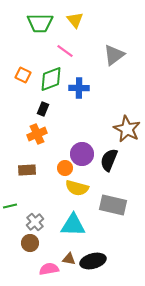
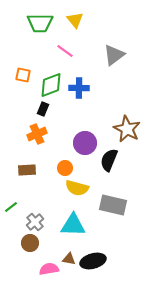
orange square: rotated 14 degrees counterclockwise
green diamond: moved 6 px down
purple circle: moved 3 px right, 11 px up
green line: moved 1 px right, 1 px down; rotated 24 degrees counterclockwise
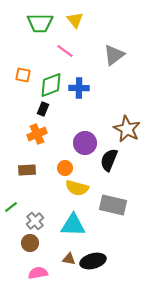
gray cross: moved 1 px up
pink semicircle: moved 11 px left, 4 px down
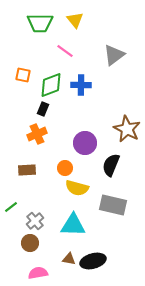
blue cross: moved 2 px right, 3 px up
black semicircle: moved 2 px right, 5 px down
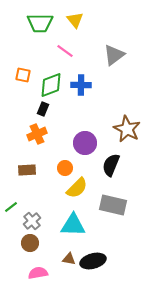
yellow semicircle: rotated 60 degrees counterclockwise
gray cross: moved 3 px left
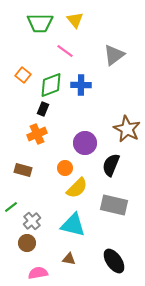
orange square: rotated 28 degrees clockwise
brown rectangle: moved 4 px left; rotated 18 degrees clockwise
gray rectangle: moved 1 px right
cyan triangle: rotated 12 degrees clockwise
brown circle: moved 3 px left
black ellipse: moved 21 px right; rotated 70 degrees clockwise
